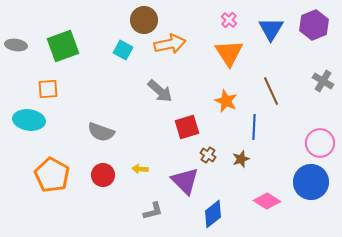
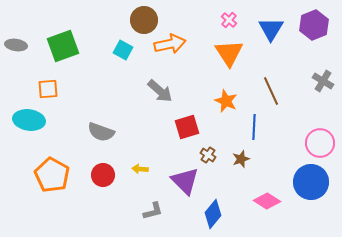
blue diamond: rotated 12 degrees counterclockwise
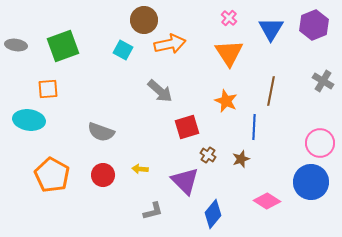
pink cross: moved 2 px up
brown line: rotated 36 degrees clockwise
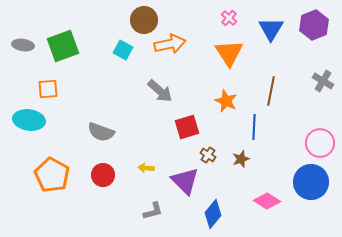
gray ellipse: moved 7 px right
yellow arrow: moved 6 px right, 1 px up
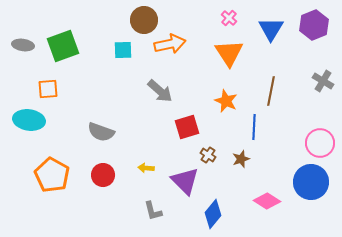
cyan square: rotated 30 degrees counterclockwise
gray L-shape: rotated 90 degrees clockwise
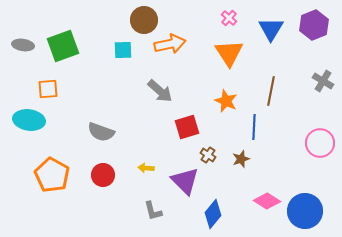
blue circle: moved 6 px left, 29 px down
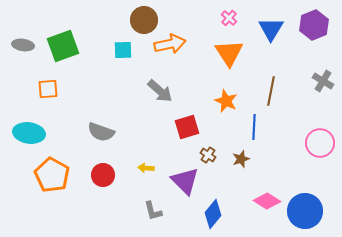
cyan ellipse: moved 13 px down
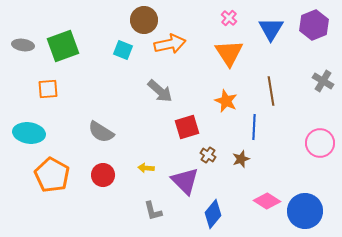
cyan square: rotated 24 degrees clockwise
brown line: rotated 20 degrees counterclockwise
gray semicircle: rotated 12 degrees clockwise
